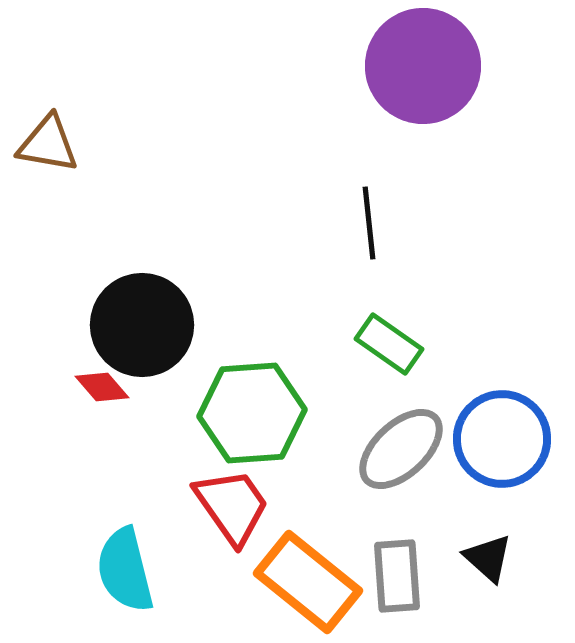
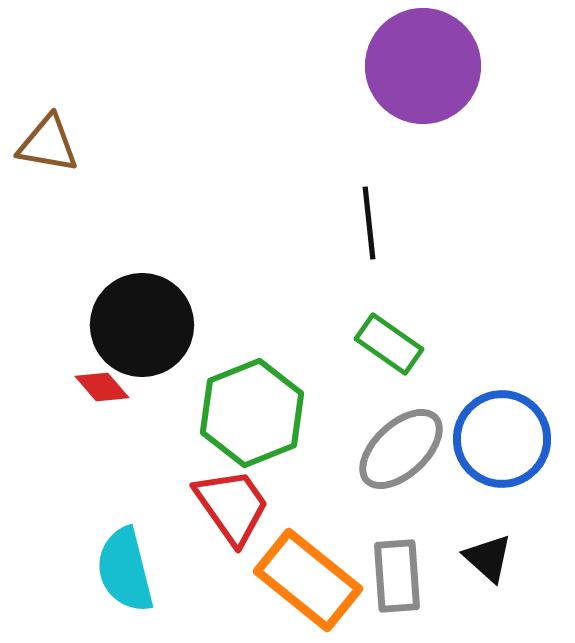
green hexagon: rotated 18 degrees counterclockwise
orange rectangle: moved 2 px up
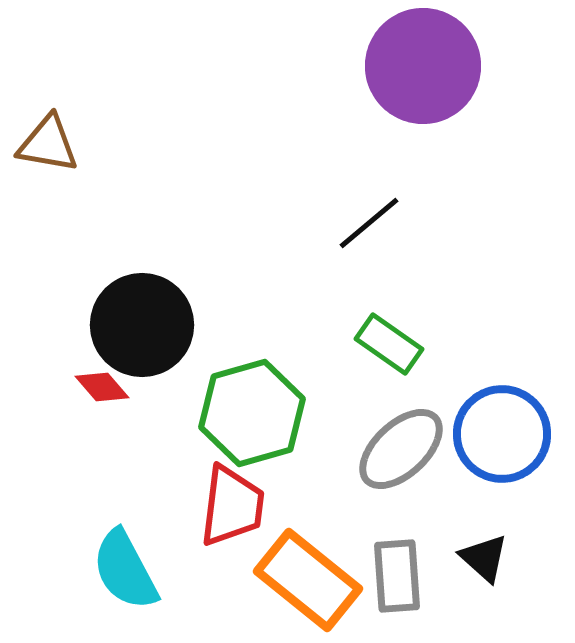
black line: rotated 56 degrees clockwise
green hexagon: rotated 6 degrees clockwise
blue circle: moved 5 px up
red trapezoid: rotated 42 degrees clockwise
black triangle: moved 4 px left
cyan semicircle: rotated 14 degrees counterclockwise
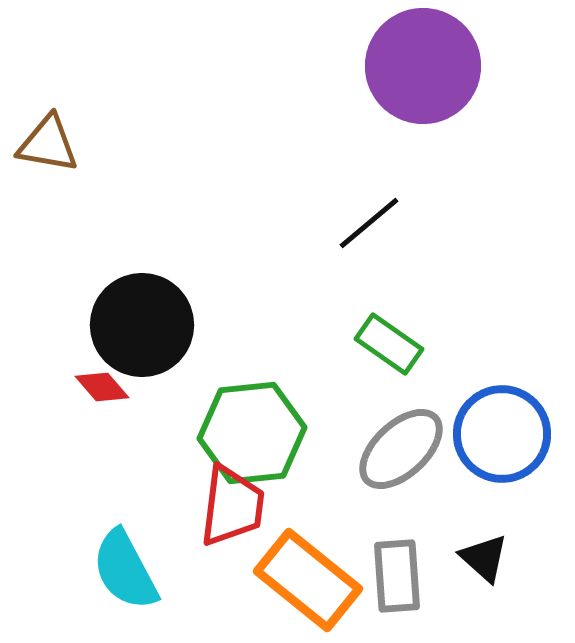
green hexagon: moved 20 px down; rotated 10 degrees clockwise
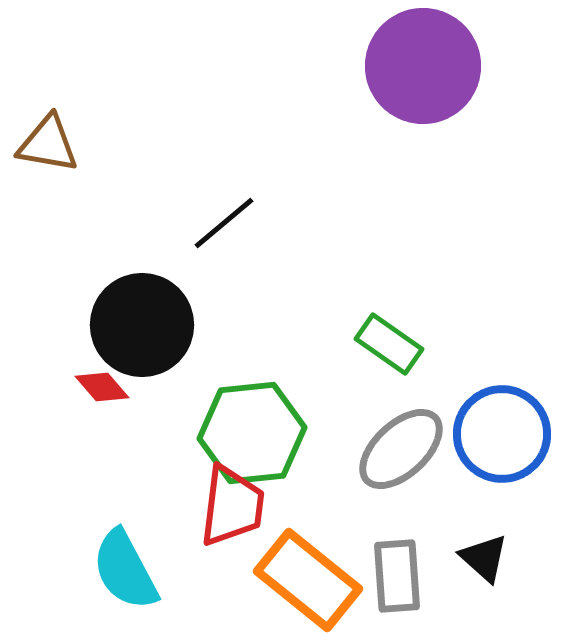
black line: moved 145 px left
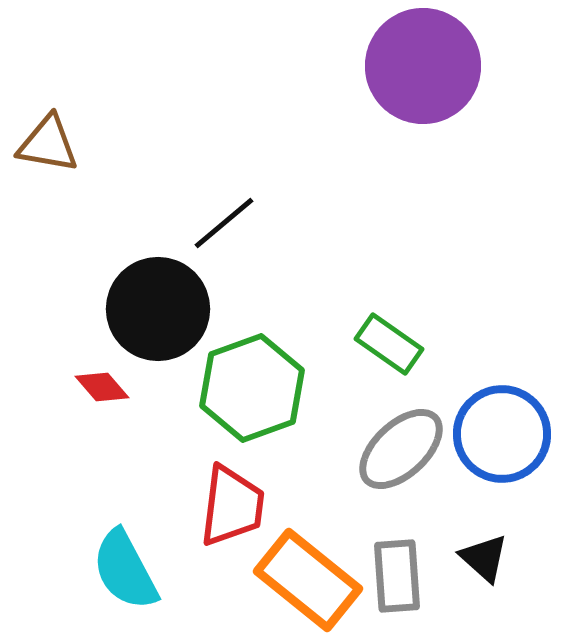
black circle: moved 16 px right, 16 px up
green hexagon: moved 45 px up; rotated 14 degrees counterclockwise
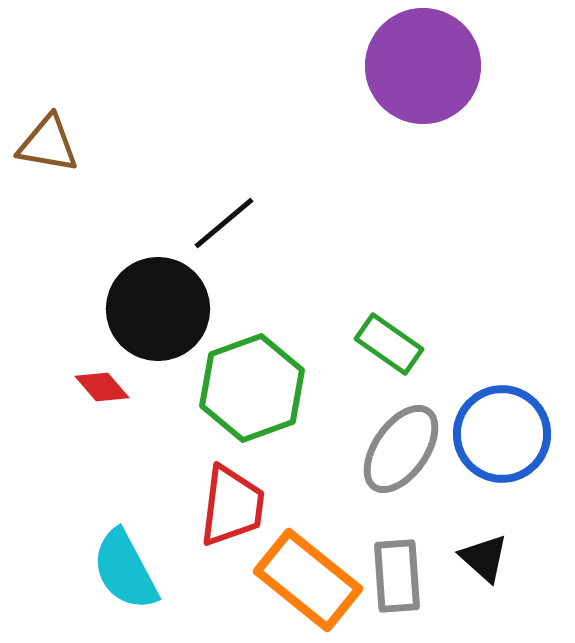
gray ellipse: rotated 12 degrees counterclockwise
